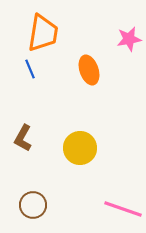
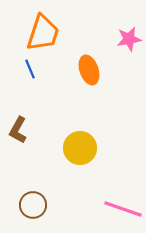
orange trapezoid: rotated 9 degrees clockwise
brown L-shape: moved 5 px left, 8 px up
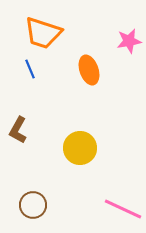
orange trapezoid: rotated 90 degrees clockwise
pink star: moved 2 px down
pink line: rotated 6 degrees clockwise
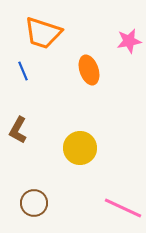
blue line: moved 7 px left, 2 px down
brown circle: moved 1 px right, 2 px up
pink line: moved 1 px up
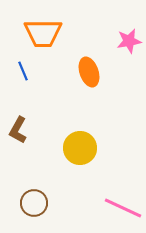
orange trapezoid: rotated 18 degrees counterclockwise
orange ellipse: moved 2 px down
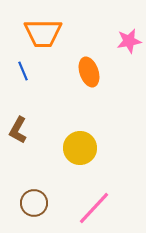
pink line: moved 29 px left; rotated 72 degrees counterclockwise
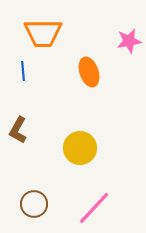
blue line: rotated 18 degrees clockwise
brown circle: moved 1 px down
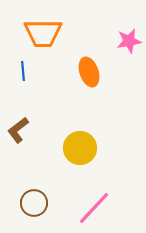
brown L-shape: rotated 24 degrees clockwise
brown circle: moved 1 px up
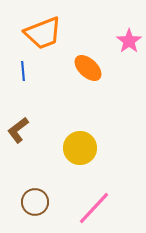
orange trapezoid: rotated 21 degrees counterclockwise
pink star: rotated 25 degrees counterclockwise
orange ellipse: moved 1 px left, 4 px up; rotated 28 degrees counterclockwise
brown circle: moved 1 px right, 1 px up
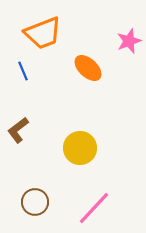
pink star: rotated 15 degrees clockwise
blue line: rotated 18 degrees counterclockwise
